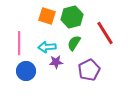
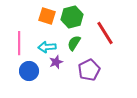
purple star: rotated 16 degrees counterclockwise
blue circle: moved 3 px right
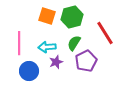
purple pentagon: moved 3 px left, 9 px up
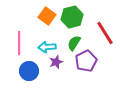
orange square: rotated 18 degrees clockwise
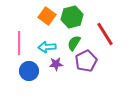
red line: moved 1 px down
purple star: moved 2 px down; rotated 16 degrees clockwise
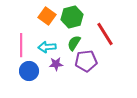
pink line: moved 2 px right, 2 px down
purple pentagon: rotated 20 degrees clockwise
